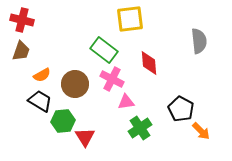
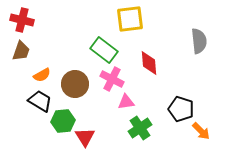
black pentagon: rotated 10 degrees counterclockwise
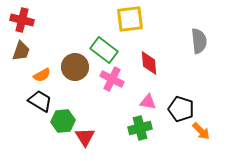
brown circle: moved 17 px up
pink triangle: moved 22 px right; rotated 18 degrees clockwise
green cross: rotated 20 degrees clockwise
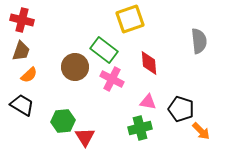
yellow square: rotated 12 degrees counterclockwise
orange semicircle: moved 13 px left; rotated 12 degrees counterclockwise
black trapezoid: moved 18 px left, 4 px down
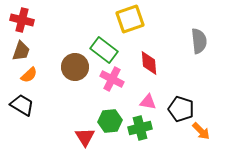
green hexagon: moved 47 px right
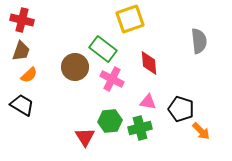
green rectangle: moved 1 px left, 1 px up
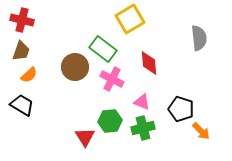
yellow square: rotated 12 degrees counterclockwise
gray semicircle: moved 3 px up
pink triangle: moved 6 px left; rotated 12 degrees clockwise
green cross: moved 3 px right
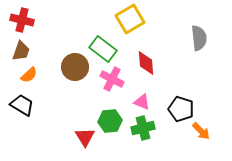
red diamond: moved 3 px left
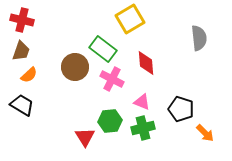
orange arrow: moved 4 px right, 2 px down
